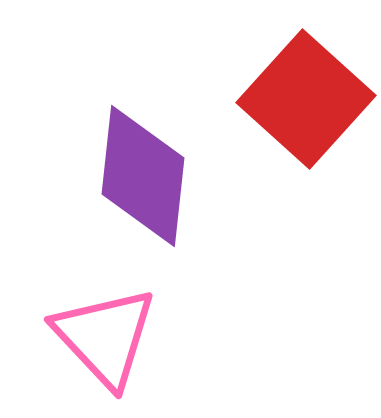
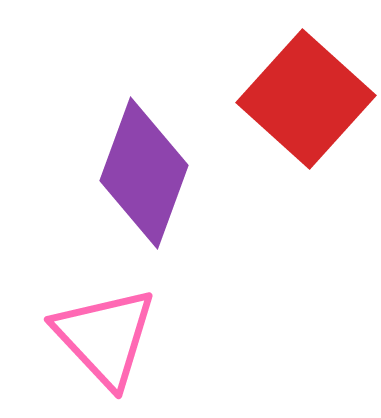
purple diamond: moved 1 px right, 3 px up; rotated 14 degrees clockwise
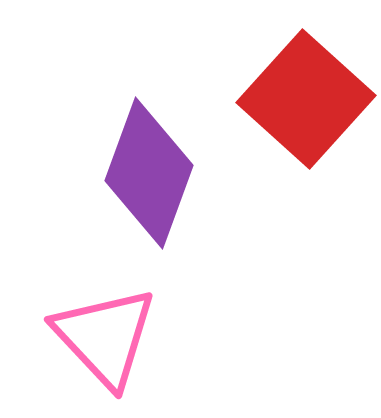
purple diamond: moved 5 px right
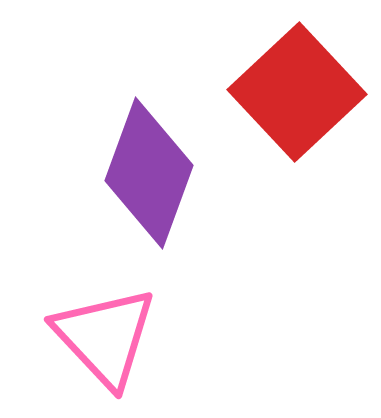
red square: moved 9 px left, 7 px up; rotated 5 degrees clockwise
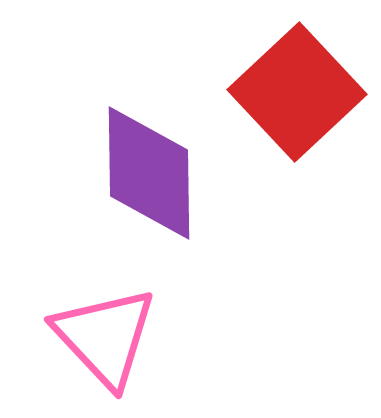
purple diamond: rotated 21 degrees counterclockwise
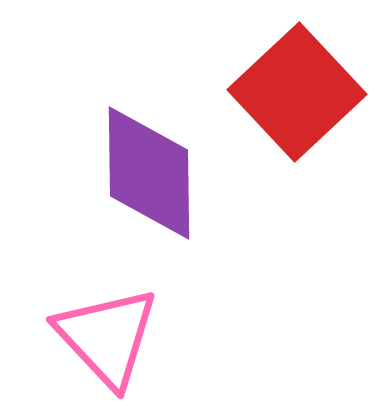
pink triangle: moved 2 px right
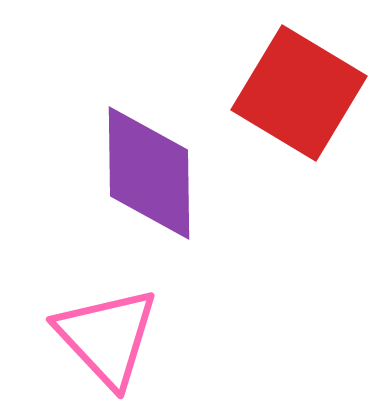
red square: moved 2 px right, 1 px down; rotated 16 degrees counterclockwise
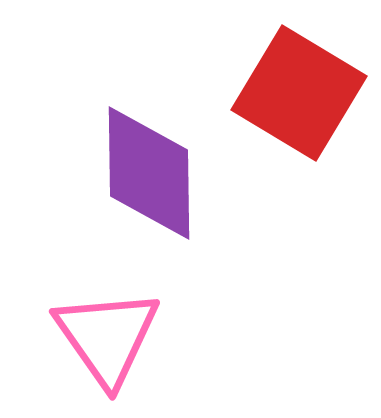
pink triangle: rotated 8 degrees clockwise
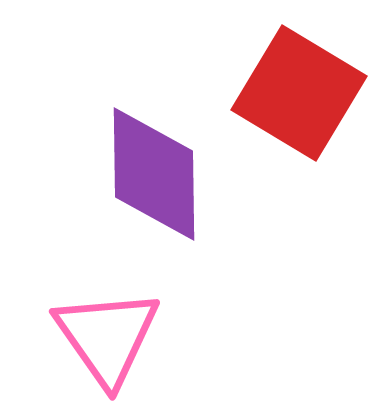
purple diamond: moved 5 px right, 1 px down
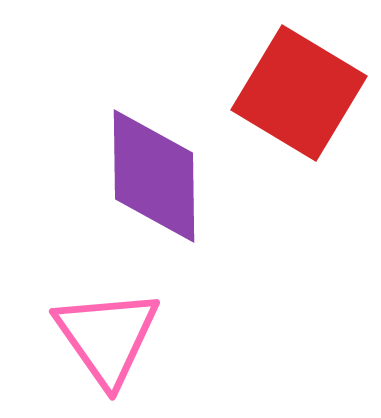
purple diamond: moved 2 px down
